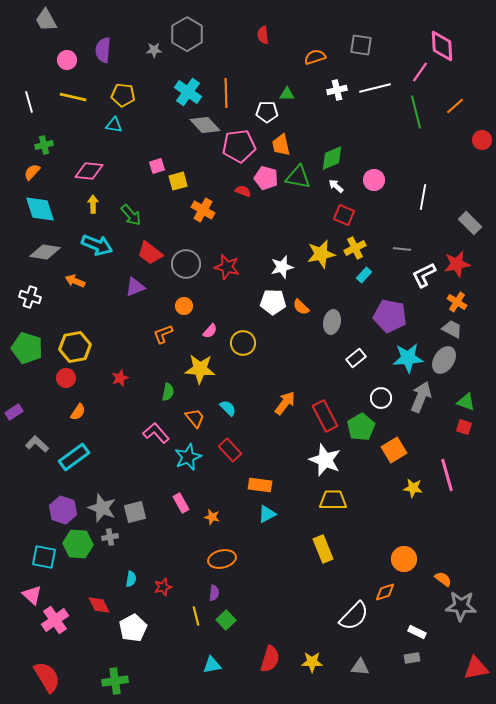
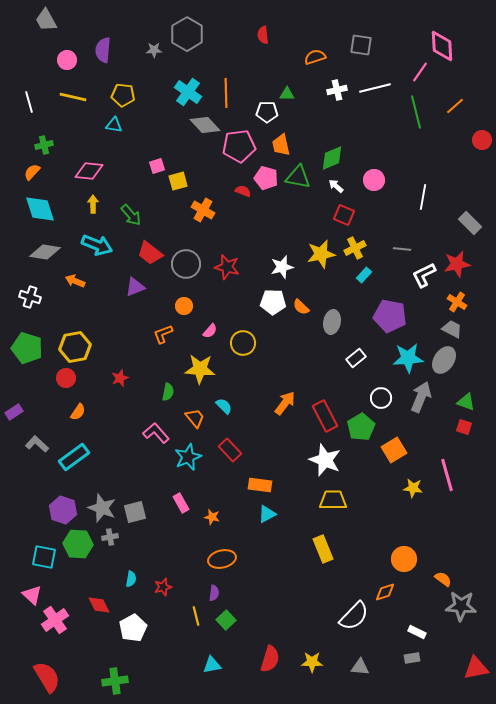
cyan semicircle at (228, 408): moved 4 px left, 2 px up
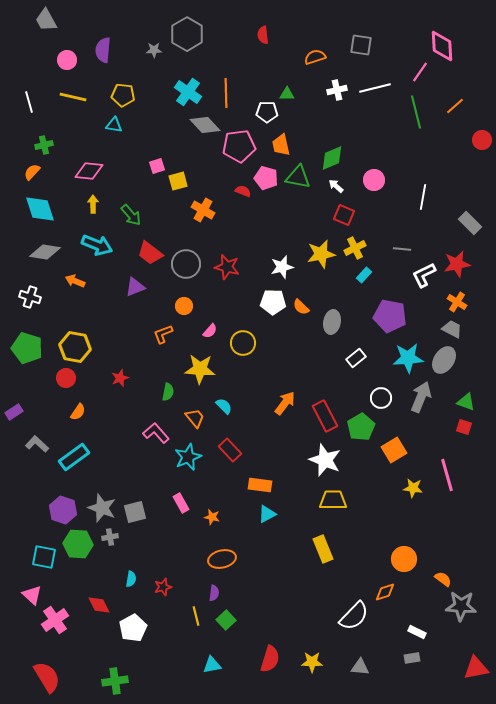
yellow hexagon at (75, 347): rotated 20 degrees clockwise
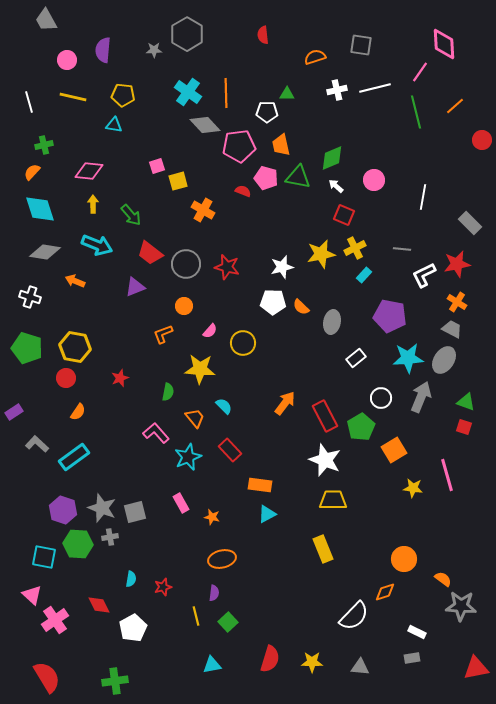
pink diamond at (442, 46): moved 2 px right, 2 px up
green square at (226, 620): moved 2 px right, 2 px down
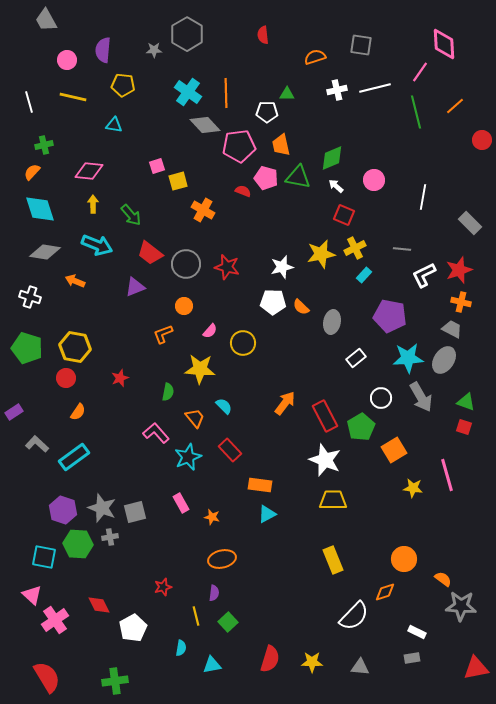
yellow pentagon at (123, 95): moved 10 px up
red star at (457, 264): moved 2 px right, 6 px down; rotated 8 degrees counterclockwise
orange cross at (457, 302): moved 4 px right; rotated 18 degrees counterclockwise
gray arrow at (421, 397): rotated 128 degrees clockwise
yellow rectangle at (323, 549): moved 10 px right, 11 px down
cyan semicircle at (131, 579): moved 50 px right, 69 px down
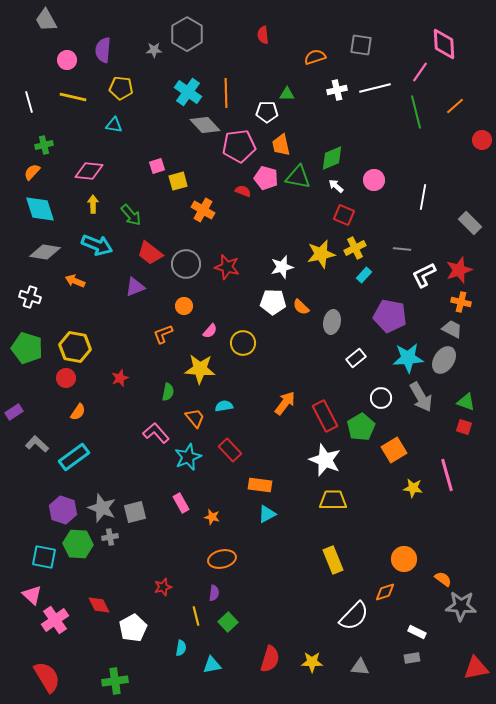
yellow pentagon at (123, 85): moved 2 px left, 3 px down
cyan semicircle at (224, 406): rotated 54 degrees counterclockwise
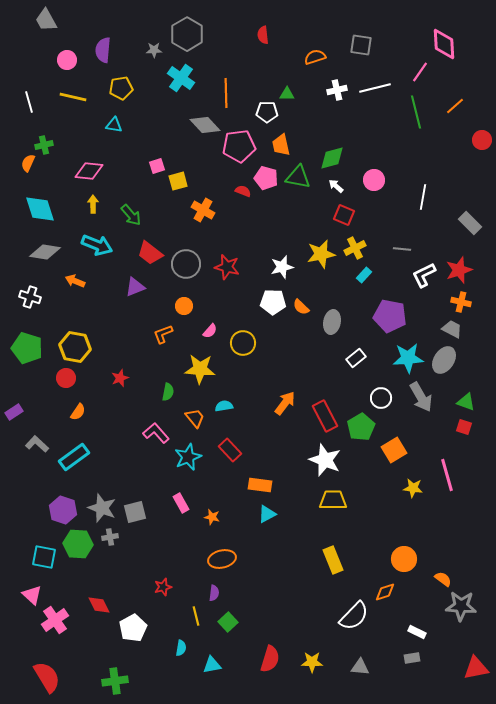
yellow pentagon at (121, 88): rotated 15 degrees counterclockwise
cyan cross at (188, 92): moved 7 px left, 14 px up
green diamond at (332, 158): rotated 8 degrees clockwise
orange semicircle at (32, 172): moved 4 px left, 9 px up; rotated 18 degrees counterclockwise
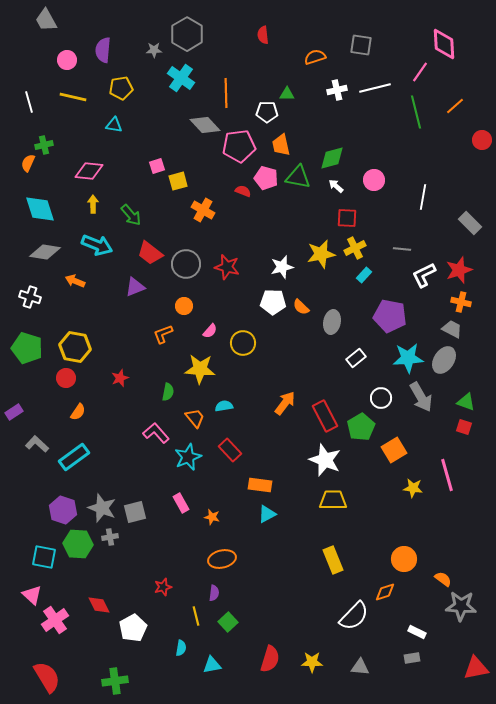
red square at (344, 215): moved 3 px right, 3 px down; rotated 20 degrees counterclockwise
